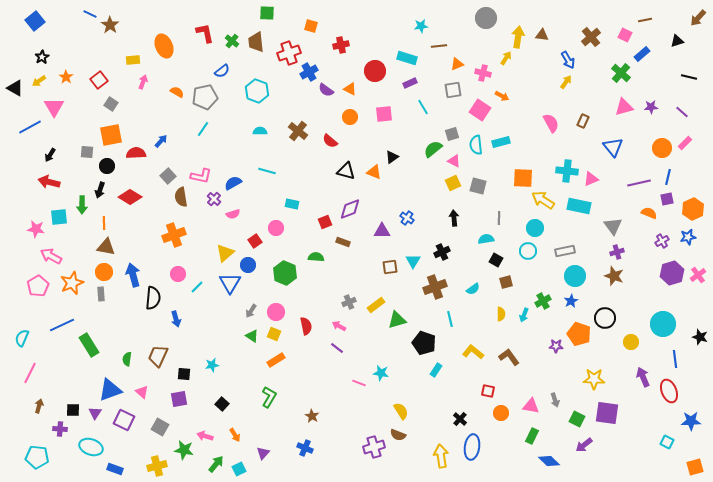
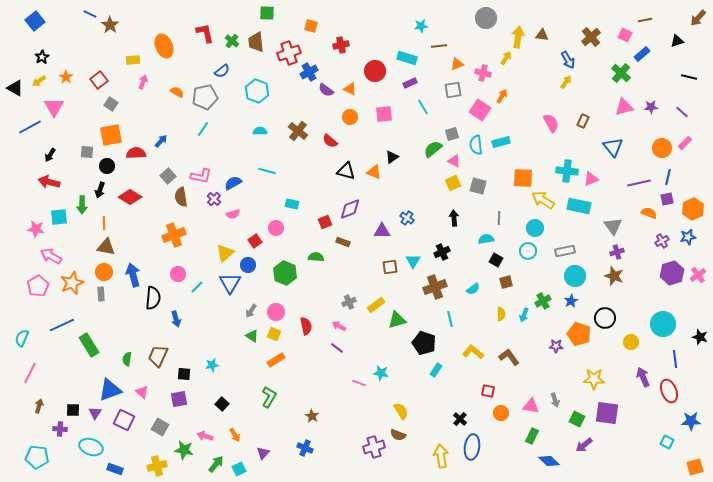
orange arrow at (502, 96): rotated 88 degrees counterclockwise
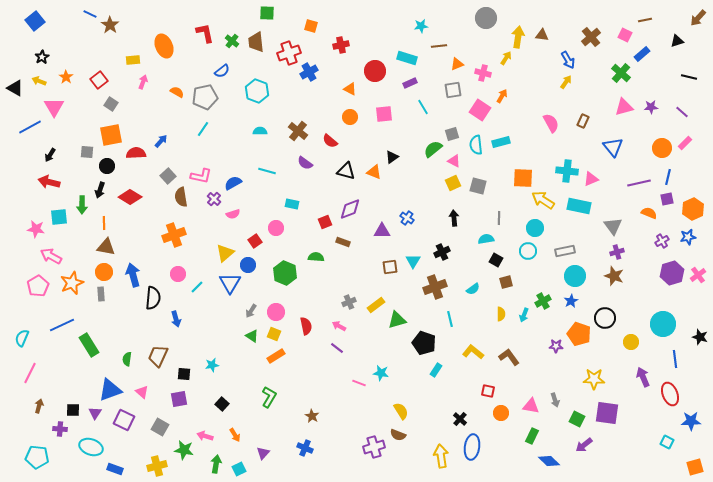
yellow arrow at (39, 81): rotated 56 degrees clockwise
purple semicircle at (326, 90): moved 21 px left, 73 px down
orange rectangle at (276, 360): moved 4 px up
red ellipse at (669, 391): moved 1 px right, 3 px down
green arrow at (216, 464): rotated 30 degrees counterclockwise
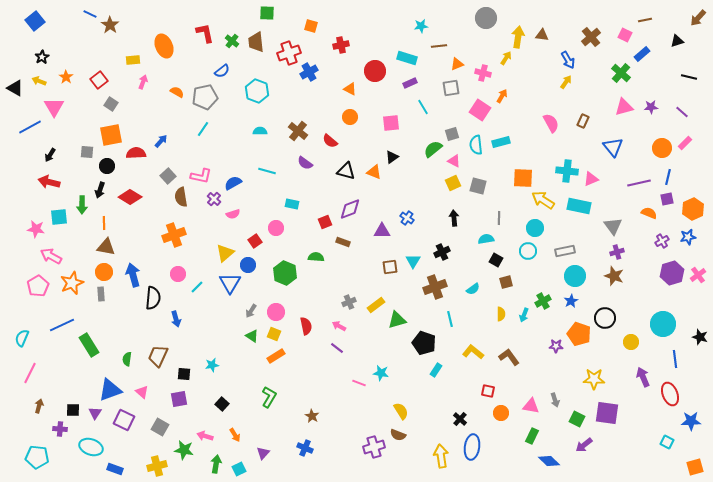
gray square at (453, 90): moved 2 px left, 2 px up
pink square at (384, 114): moved 7 px right, 9 px down
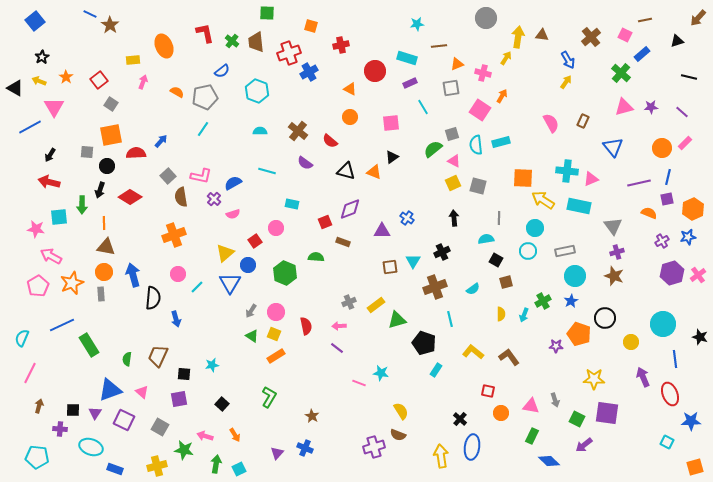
cyan star at (421, 26): moved 4 px left, 2 px up
pink arrow at (339, 326): rotated 32 degrees counterclockwise
purple triangle at (263, 453): moved 14 px right
